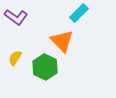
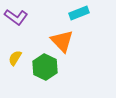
cyan rectangle: rotated 24 degrees clockwise
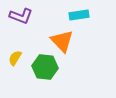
cyan rectangle: moved 2 px down; rotated 12 degrees clockwise
purple L-shape: moved 5 px right, 1 px up; rotated 15 degrees counterclockwise
green hexagon: rotated 20 degrees counterclockwise
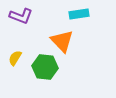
cyan rectangle: moved 1 px up
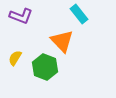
cyan rectangle: rotated 60 degrees clockwise
green hexagon: rotated 15 degrees clockwise
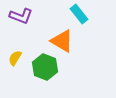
orange triangle: rotated 15 degrees counterclockwise
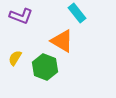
cyan rectangle: moved 2 px left, 1 px up
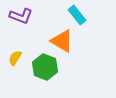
cyan rectangle: moved 2 px down
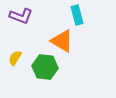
cyan rectangle: rotated 24 degrees clockwise
green hexagon: rotated 15 degrees counterclockwise
